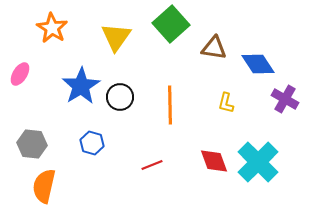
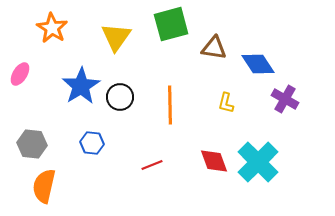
green square: rotated 27 degrees clockwise
blue hexagon: rotated 10 degrees counterclockwise
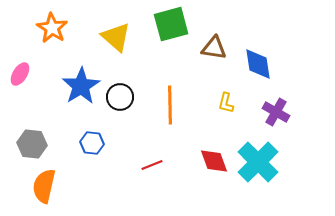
yellow triangle: rotated 24 degrees counterclockwise
blue diamond: rotated 24 degrees clockwise
purple cross: moved 9 px left, 13 px down
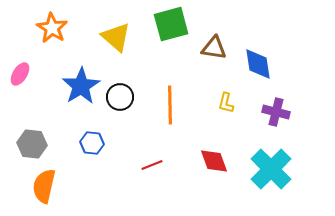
purple cross: rotated 16 degrees counterclockwise
cyan cross: moved 13 px right, 7 px down
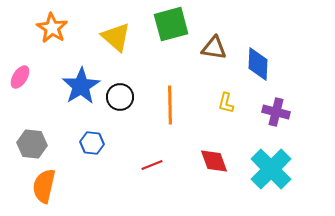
blue diamond: rotated 12 degrees clockwise
pink ellipse: moved 3 px down
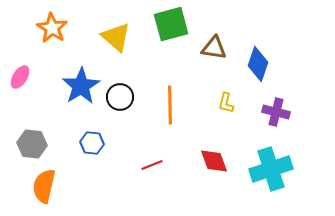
blue diamond: rotated 16 degrees clockwise
cyan cross: rotated 27 degrees clockwise
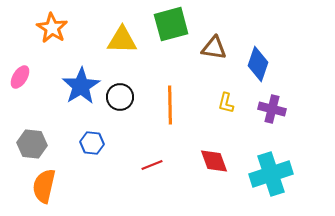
yellow triangle: moved 6 px right, 3 px down; rotated 40 degrees counterclockwise
purple cross: moved 4 px left, 3 px up
cyan cross: moved 5 px down
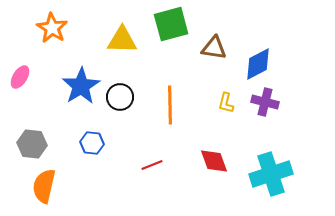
blue diamond: rotated 44 degrees clockwise
purple cross: moved 7 px left, 7 px up
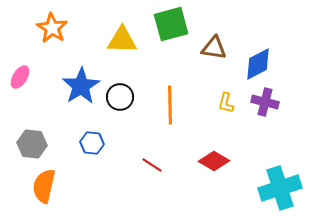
red diamond: rotated 40 degrees counterclockwise
red line: rotated 55 degrees clockwise
cyan cross: moved 9 px right, 14 px down
